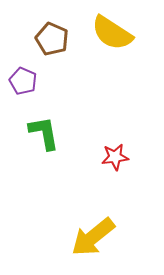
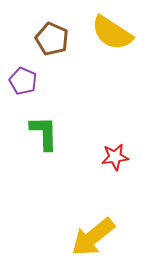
green L-shape: rotated 9 degrees clockwise
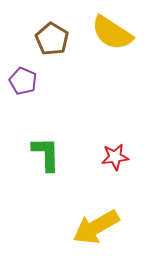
brown pentagon: rotated 8 degrees clockwise
green L-shape: moved 2 px right, 21 px down
yellow arrow: moved 3 px right, 10 px up; rotated 9 degrees clockwise
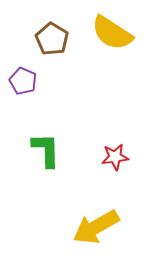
green L-shape: moved 4 px up
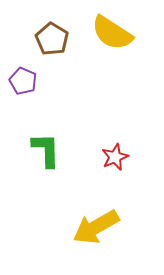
red star: rotated 16 degrees counterclockwise
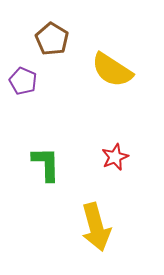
yellow semicircle: moved 37 px down
green L-shape: moved 14 px down
yellow arrow: rotated 75 degrees counterclockwise
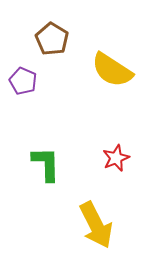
red star: moved 1 px right, 1 px down
yellow arrow: moved 2 px up; rotated 12 degrees counterclockwise
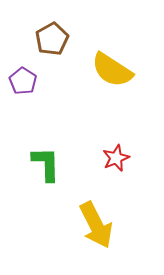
brown pentagon: rotated 12 degrees clockwise
purple pentagon: rotated 8 degrees clockwise
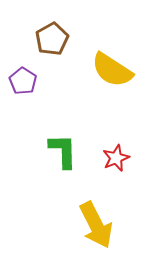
green L-shape: moved 17 px right, 13 px up
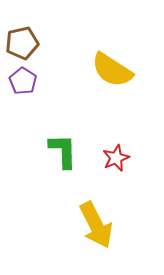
brown pentagon: moved 30 px left, 4 px down; rotated 16 degrees clockwise
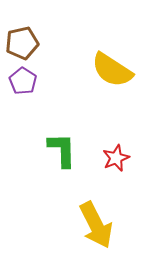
green L-shape: moved 1 px left, 1 px up
